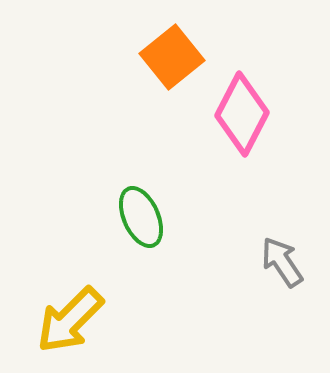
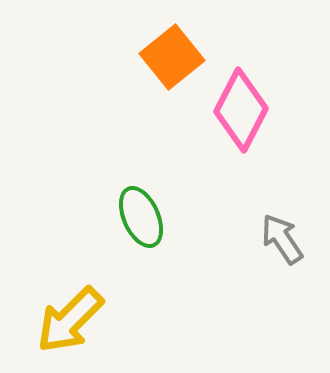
pink diamond: moved 1 px left, 4 px up
gray arrow: moved 23 px up
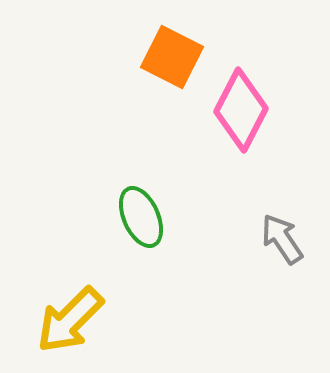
orange square: rotated 24 degrees counterclockwise
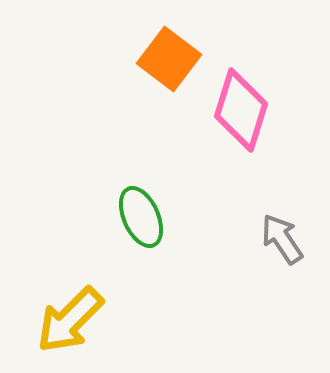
orange square: moved 3 px left, 2 px down; rotated 10 degrees clockwise
pink diamond: rotated 10 degrees counterclockwise
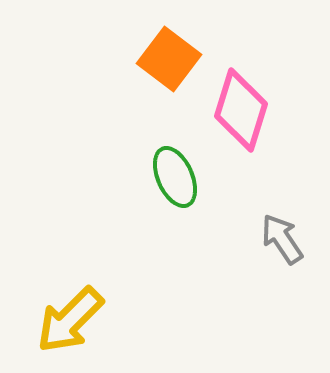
green ellipse: moved 34 px right, 40 px up
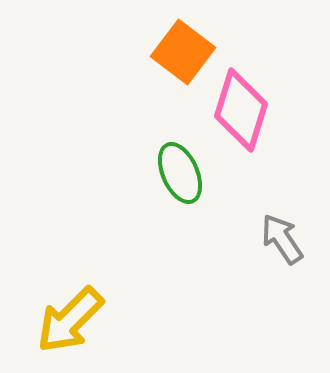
orange square: moved 14 px right, 7 px up
green ellipse: moved 5 px right, 4 px up
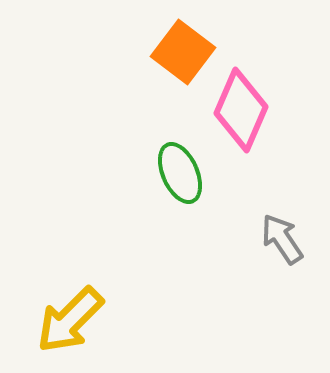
pink diamond: rotated 6 degrees clockwise
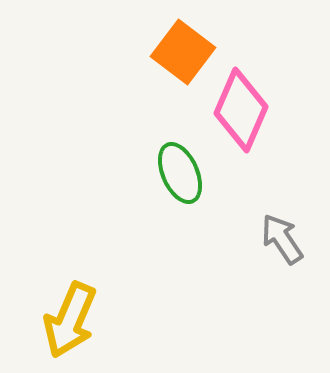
yellow arrow: rotated 22 degrees counterclockwise
